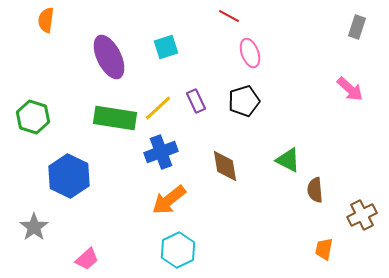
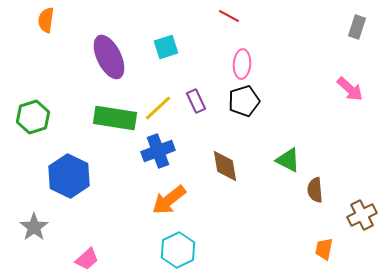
pink ellipse: moved 8 px left, 11 px down; rotated 24 degrees clockwise
green hexagon: rotated 24 degrees clockwise
blue cross: moved 3 px left, 1 px up
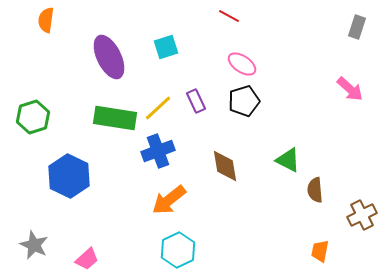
pink ellipse: rotated 60 degrees counterclockwise
gray star: moved 18 px down; rotated 12 degrees counterclockwise
orange trapezoid: moved 4 px left, 2 px down
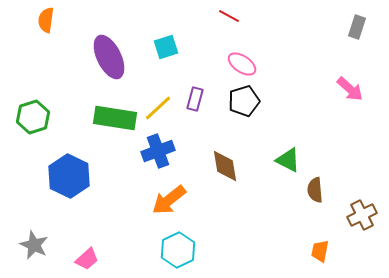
purple rectangle: moved 1 px left, 2 px up; rotated 40 degrees clockwise
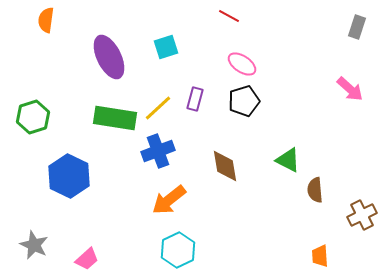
orange trapezoid: moved 5 px down; rotated 15 degrees counterclockwise
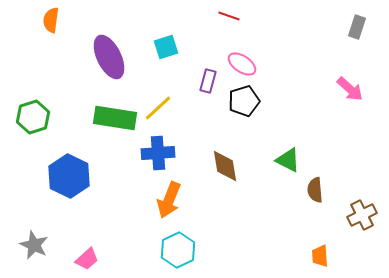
red line: rotated 10 degrees counterclockwise
orange semicircle: moved 5 px right
purple rectangle: moved 13 px right, 18 px up
blue cross: moved 2 px down; rotated 16 degrees clockwise
orange arrow: rotated 30 degrees counterclockwise
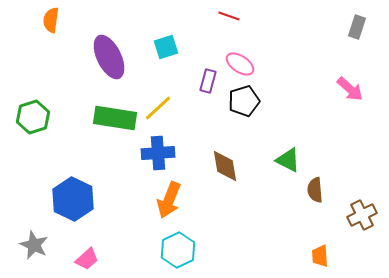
pink ellipse: moved 2 px left
blue hexagon: moved 4 px right, 23 px down
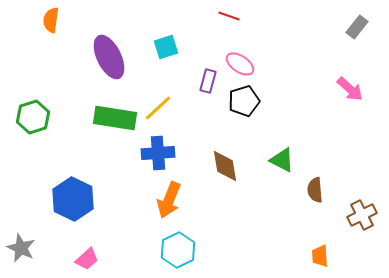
gray rectangle: rotated 20 degrees clockwise
green triangle: moved 6 px left
gray star: moved 13 px left, 3 px down
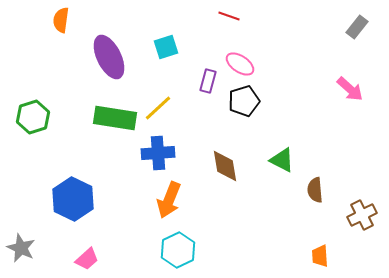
orange semicircle: moved 10 px right
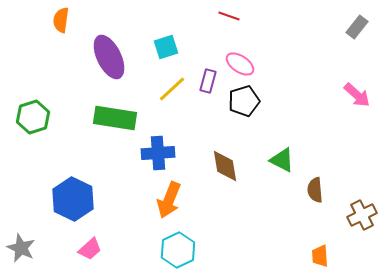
pink arrow: moved 7 px right, 6 px down
yellow line: moved 14 px right, 19 px up
pink trapezoid: moved 3 px right, 10 px up
